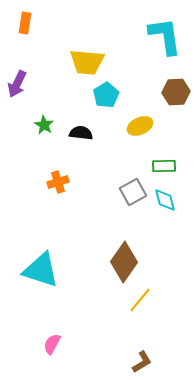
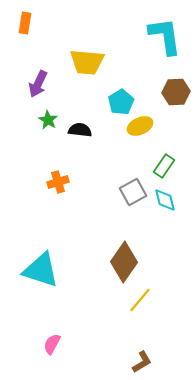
purple arrow: moved 21 px right
cyan pentagon: moved 15 px right, 7 px down
green star: moved 4 px right, 5 px up
black semicircle: moved 1 px left, 3 px up
green rectangle: rotated 55 degrees counterclockwise
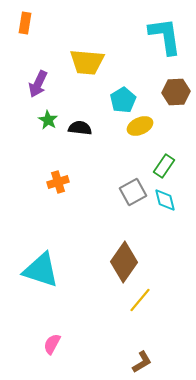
cyan pentagon: moved 2 px right, 2 px up
black semicircle: moved 2 px up
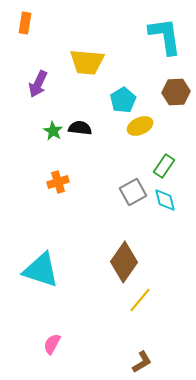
green star: moved 5 px right, 11 px down
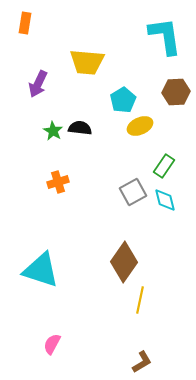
yellow line: rotated 28 degrees counterclockwise
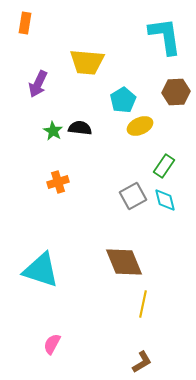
gray square: moved 4 px down
brown diamond: rotated 57 degrees counterclockwise
yellow line: moved 3 px right, 4 px down
